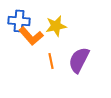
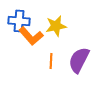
orange line: rotated 14 degrees clockwise
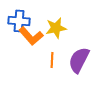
yellow star: moved 2 px down
orange line: moved 1 px right, 1 px up
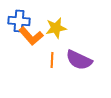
purple semicircle: rotated 92 degrees counterclockwise
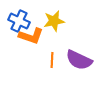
blue cross: rotated 20 degrees clockwise
yellow star: moved 2 px left, 7 px up
orange L-shape: rotated 30 degrees counterclockwise
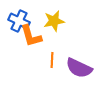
orange L-shape: rotated 55 degrees clockwise
purple semicircle: moved 8 px down
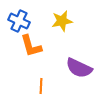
yellow star: moved 8 px right
orange L-shape: moved 10 px down
orange line: moved 11 px left, 26 px down
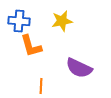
blue cross: rotated 20 degrees counterclockwise
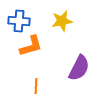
orange L-shape: rotated 90 degrees counterclockwise
purple semicircle: rotated 88 degrees counterclockwise
orange line: moved 5 px left
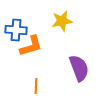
blue cross: moved 3 px left, 9 px down
purple semicircle: rotated 48 degrees counterclockwise
